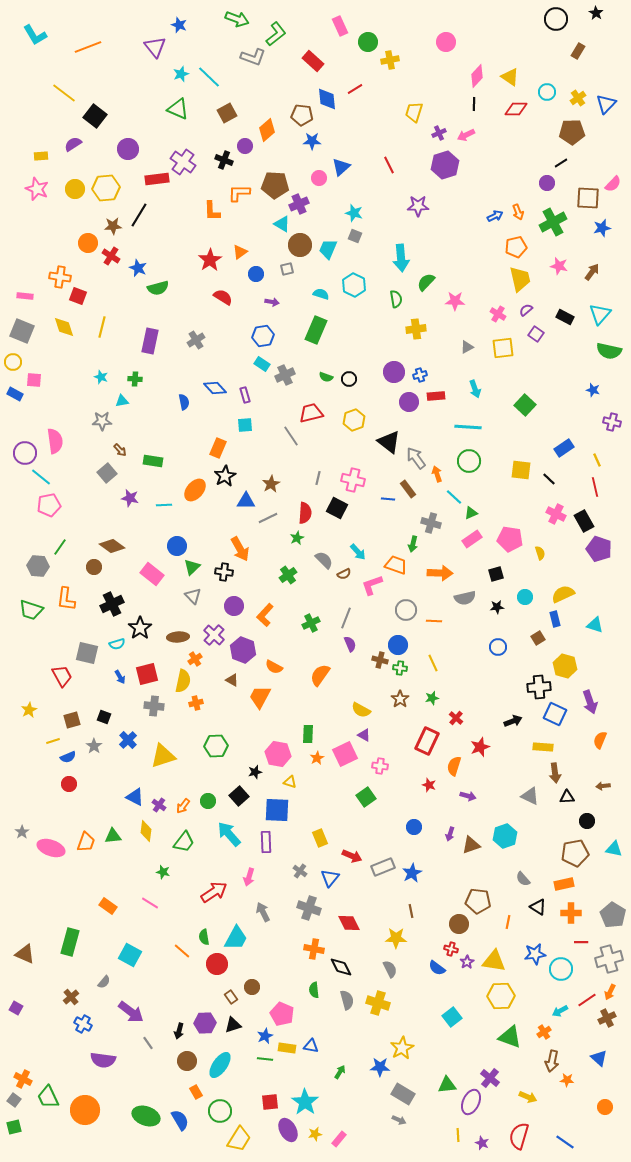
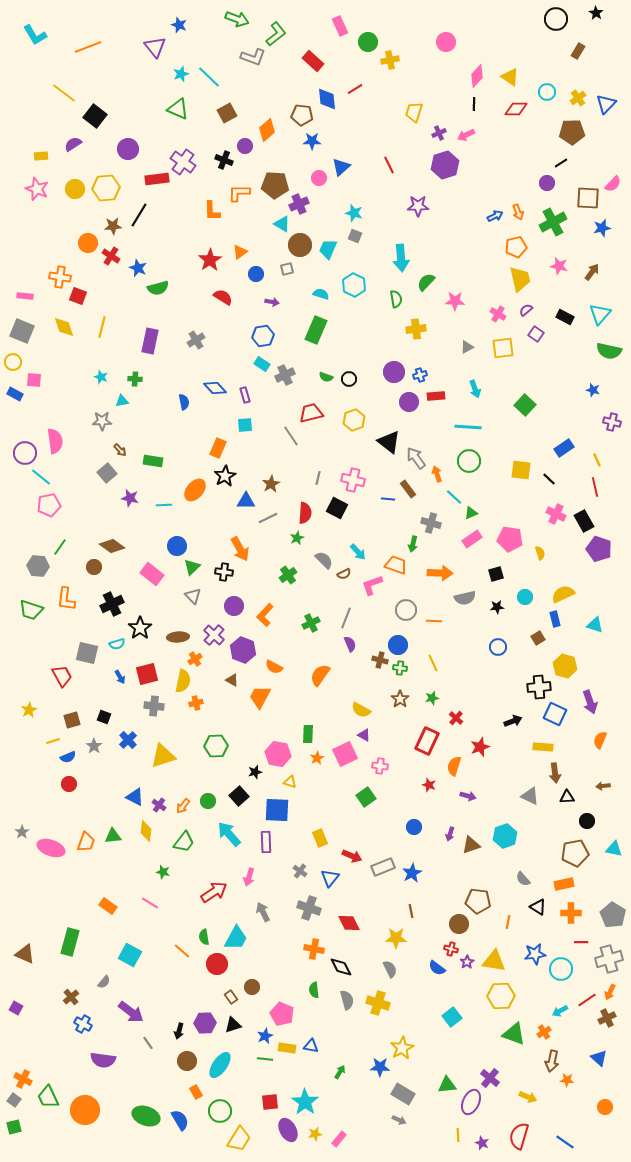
green triangle at (510, 1037): moved 4 px right, 3 px up
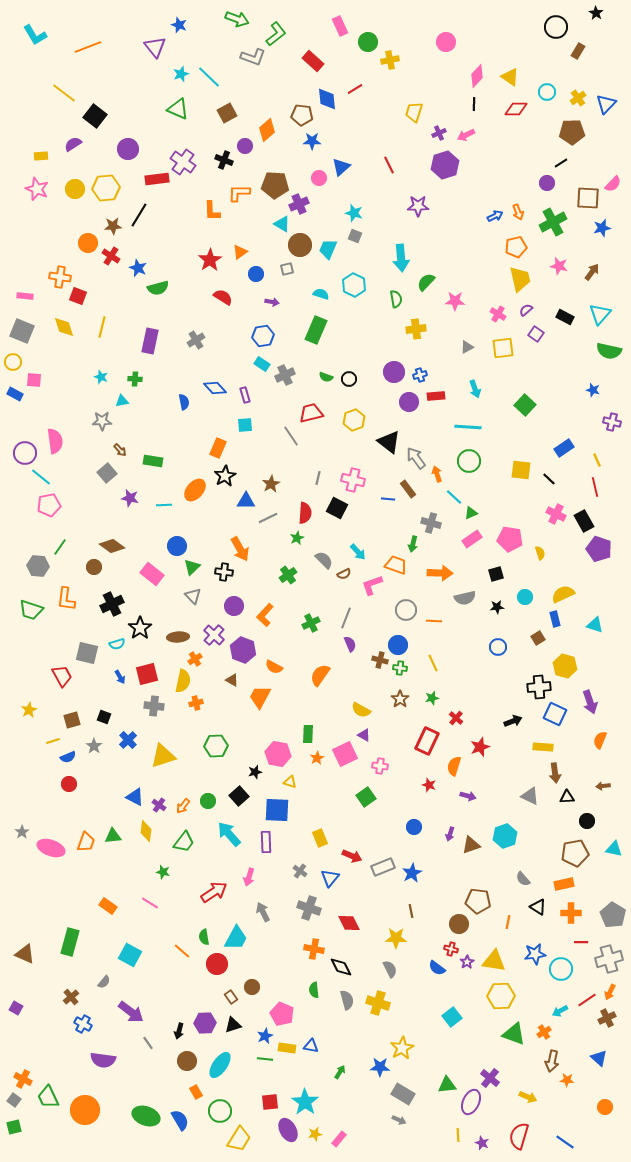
black circle at (556, 19): moved 8 px down
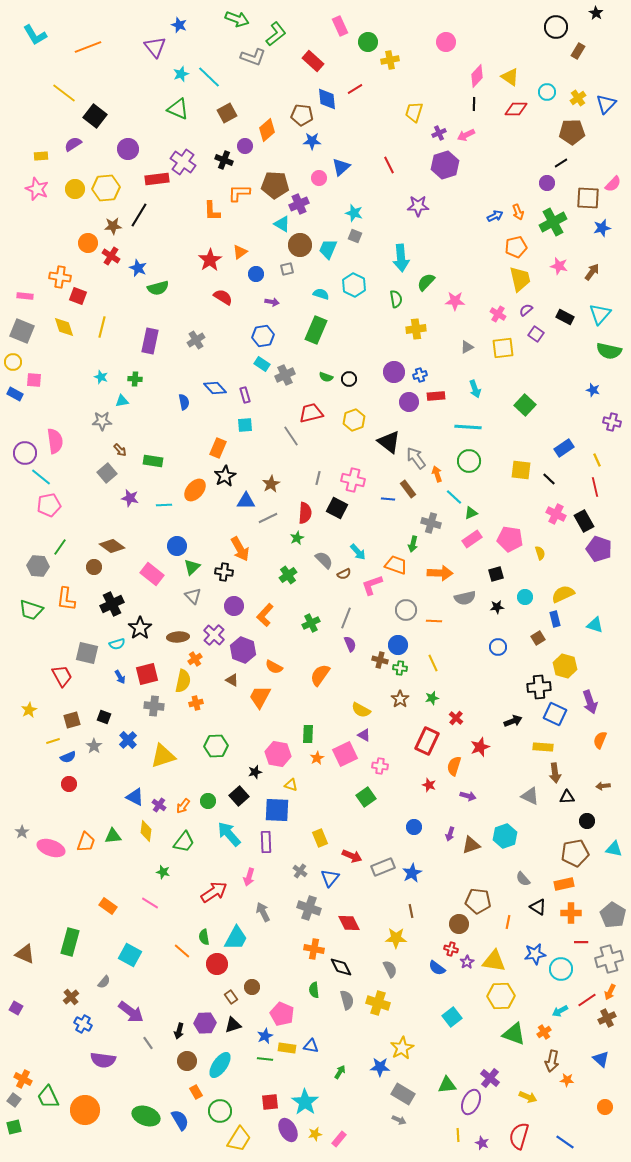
yellow triangle at (290, 782): moved 1 px right, 3 px down
blue triangle at (599, 1058): moved 2 px right, 1 px down
